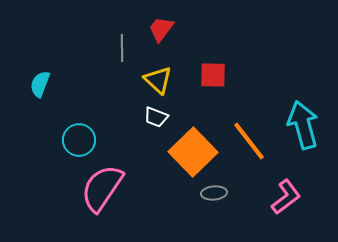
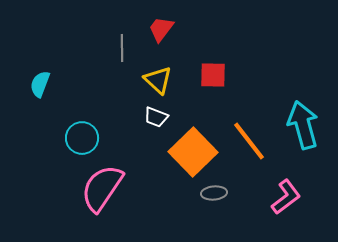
cyan circle: moved 3 px right, 2 px up
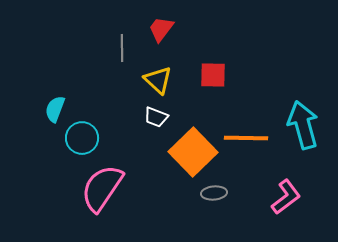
cyan semicircle: moved 15 px right, 25 px down
orange line: moved 3 px left, 3 px up; rotated 51 degrees counterclockwise
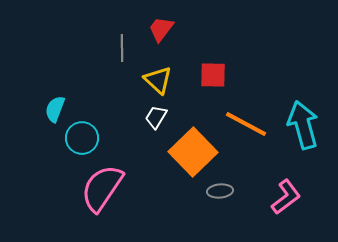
white trapezoid: rotated 100 degrees clockwise
orange line: moved 14 px up; rotated 27 degrees clockwise
gray ellipse: moved 6 px right, 2 px up
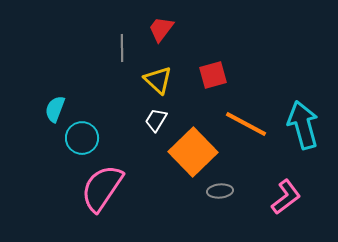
red square: rotated 16 degrees counterclockwise
white trapezoid: moved 3 px down
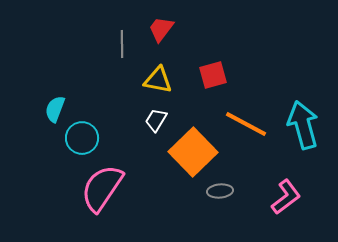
gray line: moved 4 px up
yellow triangle: rotated 32 degrees counterclockwise
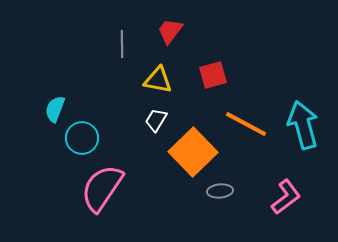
red trapezoid: moved 9 px right, 2 px down
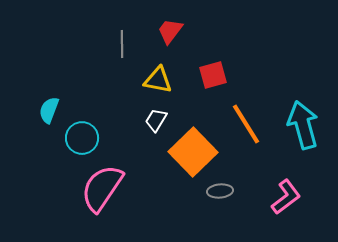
cyan semicircle: moved 6 px left, 1 px down
orange line: rotated 30 degrees clockwise
